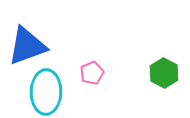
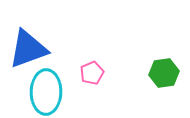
blue triangle: moved 1 px right, 3 px down
green hexagon: rotated 24 degrees clockwise
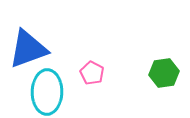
pink pentagon: rotated 20 degrees counterclockwise
cyan ellipse: moved 1 px right
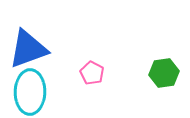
cyan ellipse: moved 17 px left
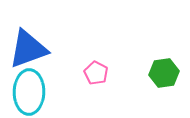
pink pentagon: moved 4 px right
cyan ellipse: moved 1 px left
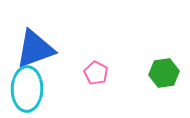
blue triangle: moved 7 px right
cyan ellipse: moved 2 px left, 3 px up
